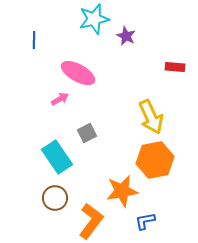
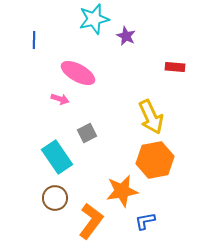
pink arrow: rotated 48 degrees clockwise
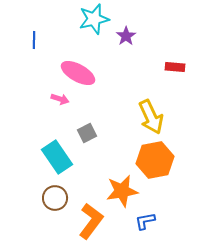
purple star: rotated 12 degrees clockwise
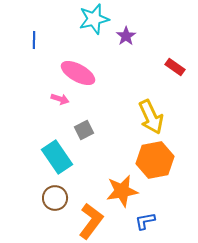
red rectangle: rotated 30 degrees clockwise
gray square: moved 3 px left, 3 px up
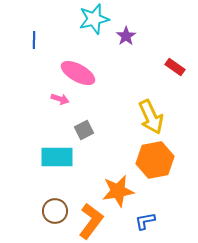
cyan rectangle: rotated 56 degrees counterclockwise
orange star: moved 4 px left
brown circle: moved 13 px down
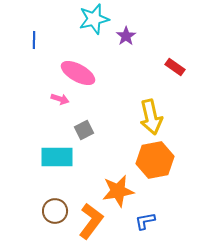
yellow arrow: rotated 12 degrees clockwise
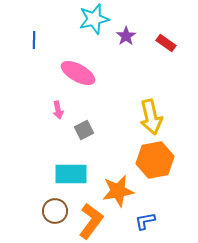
red rectangle: moved 9 px left, 24 px up
pink arrow: moved 2 px left, 11 px down; rotated 60 degrees clockwise
cyan rectangle: moved 14 px right, 17 px down
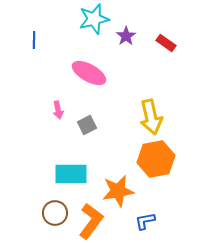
pink ellipse: moved 11 px right
gray square: moved 3 px right, 5 px up
orange hexagon: moved 1 px right, 1 px up
brown circle: moved 2 px down
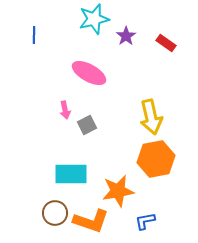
blue line: moved 5 px up
pink arrow: moved 7 px right
orange L-shape: rotated 72 degrees clockwise
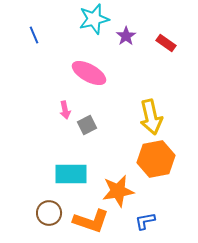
blue line: rotated 24 degrees counterclockwise
brown circle: moved 6 px left
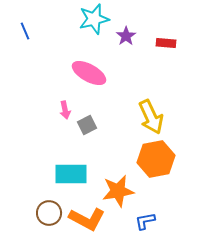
blue line: moved 9 px left, 4 px up
red rectangle: rotated 30 degrees counterclockwise
yellow arrow: rotated 12 degrees counterclockwise
orange L-shape: moved 4 px left, 2 px up; rotated 9 degrees clockwise
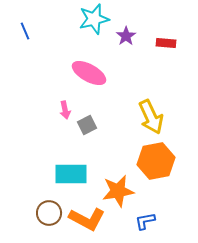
orange hexagon: moved 2 px down
